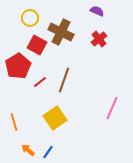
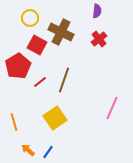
purple semicircle: rotated 72 degrees clockwise
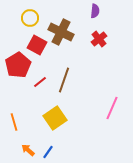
purple semicircle: moved 2 px left
red pentagon: moved 1 px up
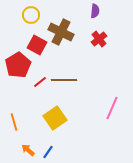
yellow circle: moved 1 px right, 3 px up
brown line: rotated 70 degrees clockwise
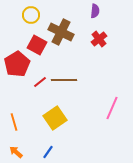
red pentagon: moved 1 px left, 1 px up
orange arrow: moved 12 px left, 2 px down
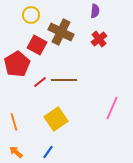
yellow square: moved 1 px right, 1 px down
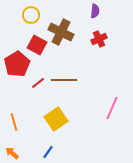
red cross: rotated 14 degrees clockwise
red line: moved 2 px left, 1 px down
orange arrow: moved 4 px left, 1 px down
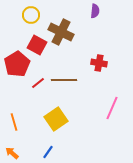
red cross: moved 24 px down; rotated 35 degrees clockwise
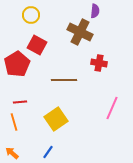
brown cross: moved 19 px right
red line: moved 18 px left, 19 px down; rotated 32 degrees clockwise
